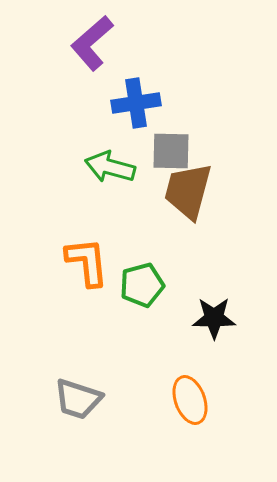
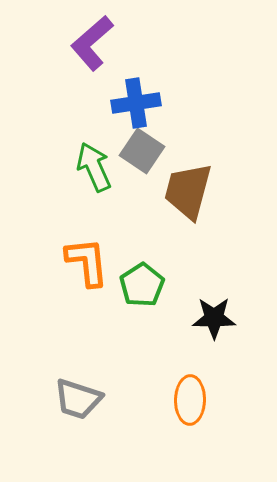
gray square: moved 29 px left; rotated 33 degrees clockwise
green arrow: moved 16 px left; rotated 51 degrees clockwise
green pentagon: rotated 18 degrees counterclockwise
orange ellipse: rotated 21 degrees clockwise
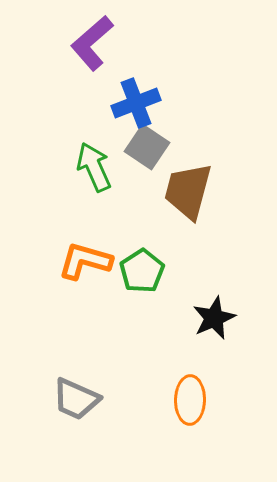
blue cross: rotated 12 degrees counterclockwise
gray square: moved 5 px right, 4 px up
orange L-shape: moved 2 px left, 1 px up; rotated 68 degrees counterclockwise
green pentagon: moved 14 px up
black star: rotated 24 degrees counterclockwise
gray trapezoid: moved 2 px left; rotated 6 degrees clockwise
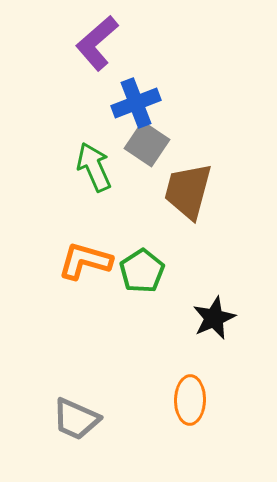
purple L-shape: moved 5 px right
gray square: moved 3 px up
gray trapezoid: moved 20 px down
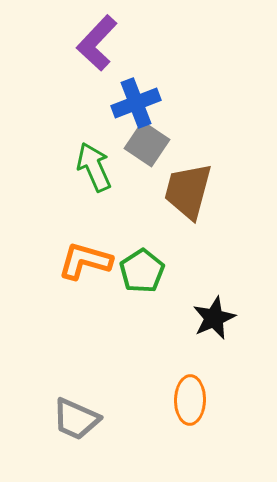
purple L-shape: rotated 6 degrees counterclockwise
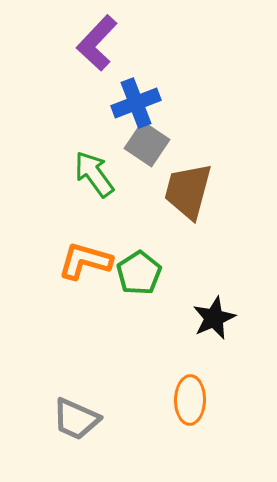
green arrow: moved 7 px down; rotated 12 degrees counterclockwise
green pentagon: moved 3 px left, 2 px down
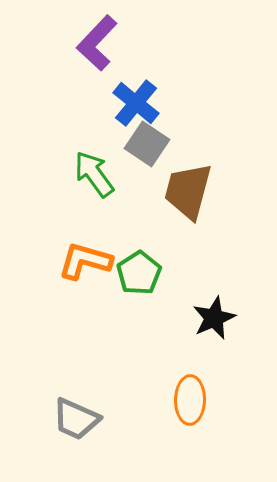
blue cross: rotated 30 degrees counterclockwise
